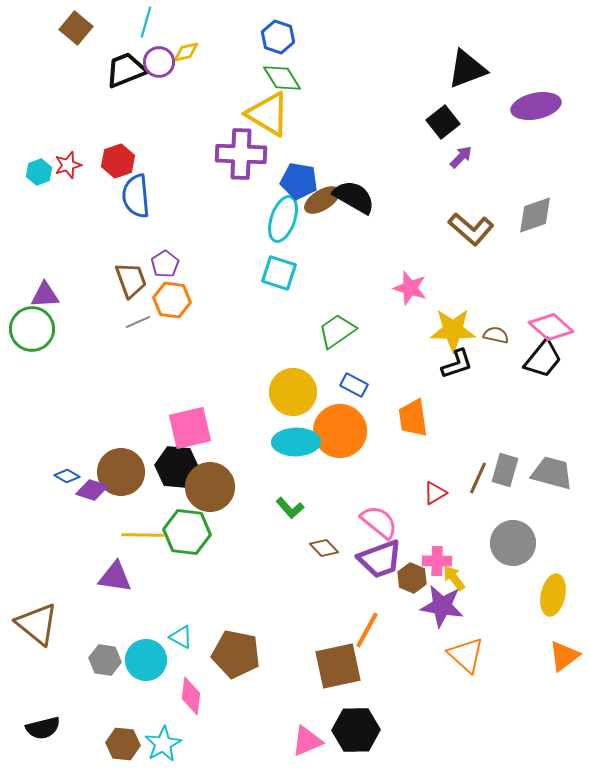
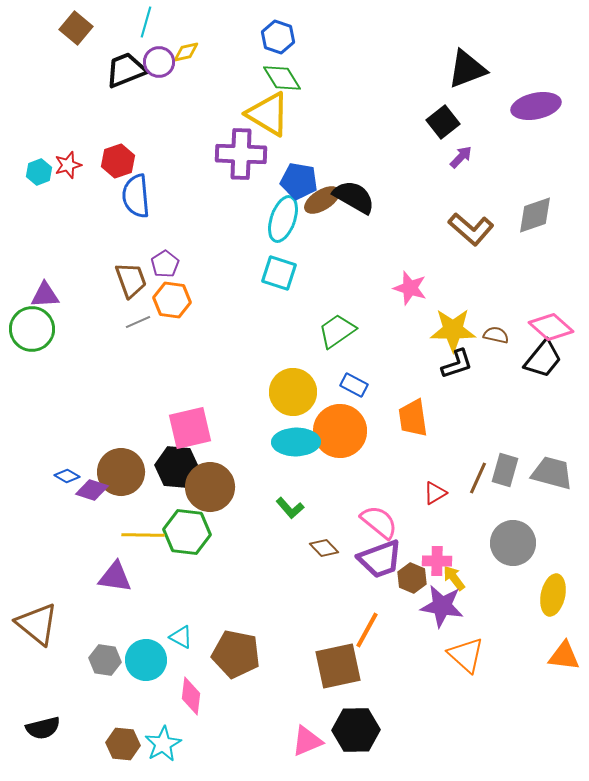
orange triangle at (564, 656): rotated 44 degrees clockwise
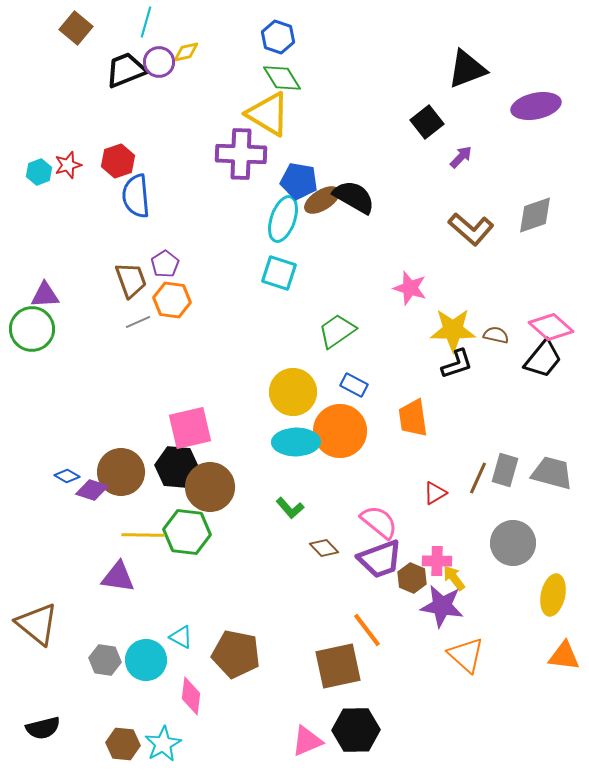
black square at (443, 122): moved 16 px left
purple triangle at (115, 577): moved 3 px right
orange line at (367, 630): rotated 66 degrees counterclockwise
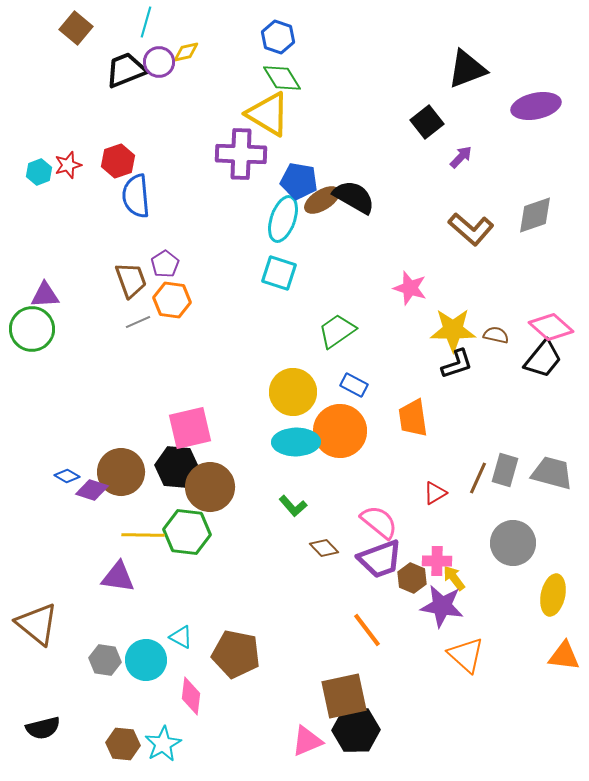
green L-shape at (290, 508): moved 3 px right, 2 px up
brown square at (338, 666): moved 6 px right, 30 px down
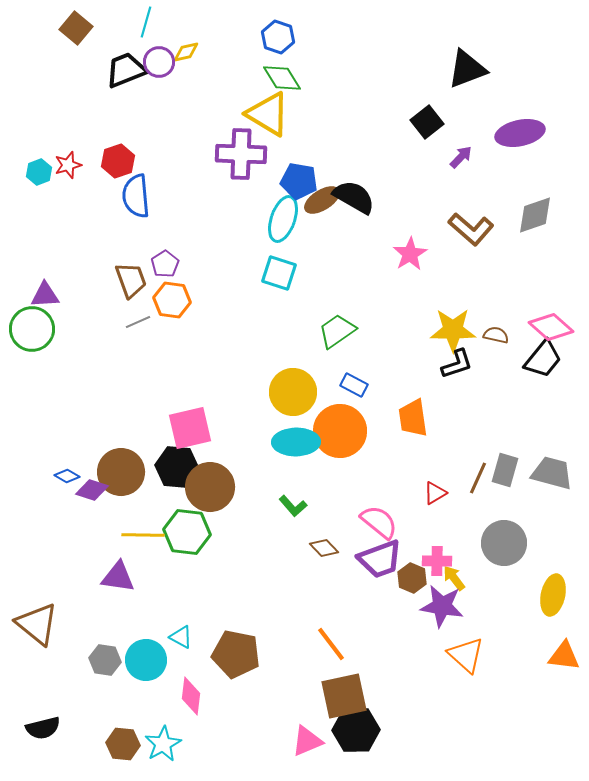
purple ellipse at (536, 106): moved 16 px left, 27 px down
pink star at (410, 288): moved 34 px up; rotated 24 degrees clockwise
gray circle at (513, 543): moved 9 px left
orange line at (367, 630): moved 36 px left, 14 px down
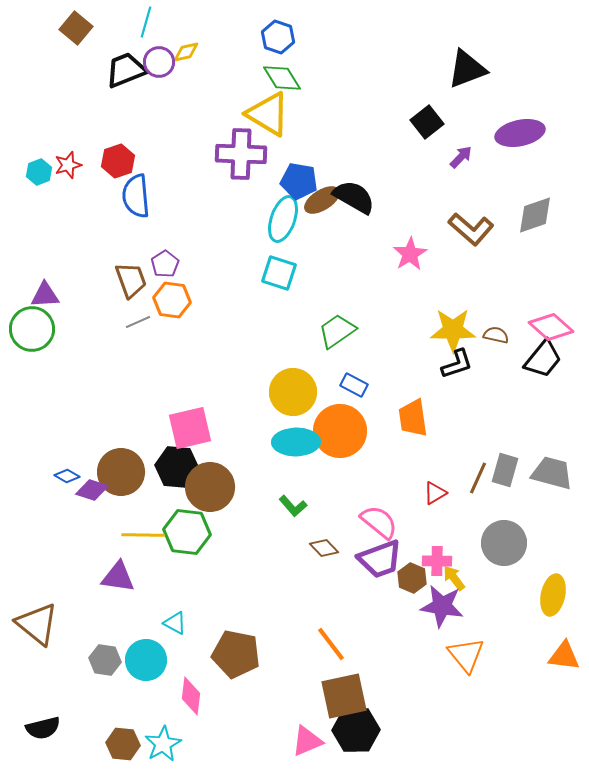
cyan triangle at (181, 637): moved 6 px left, 14 px up
orange triangle at (466, 655): rotated 9 degrees clockwise
